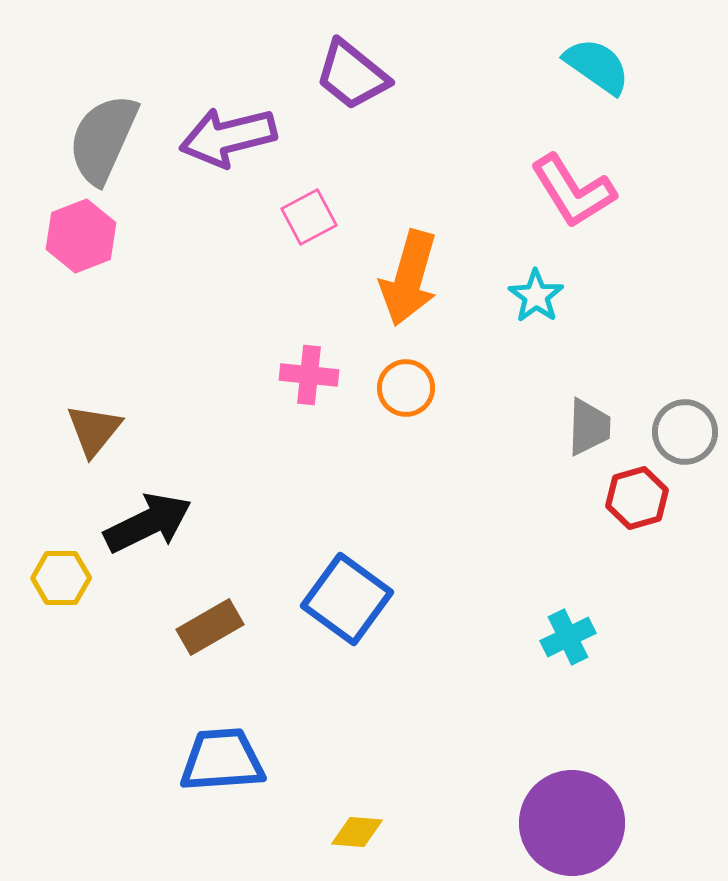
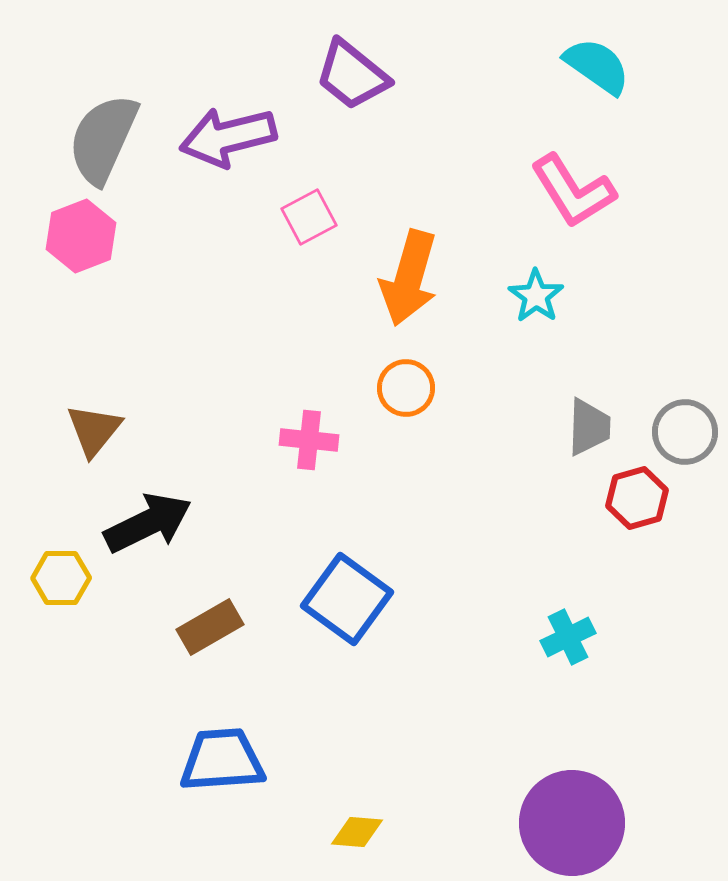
pink cross: moved 65 px down
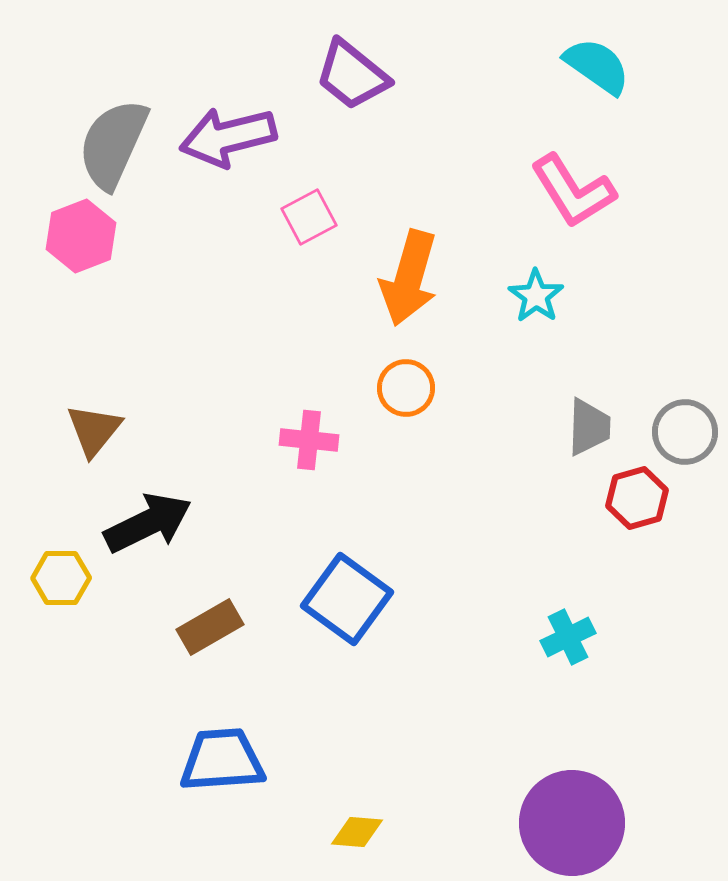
gray semicircle: moved 10 px right, 5 px down
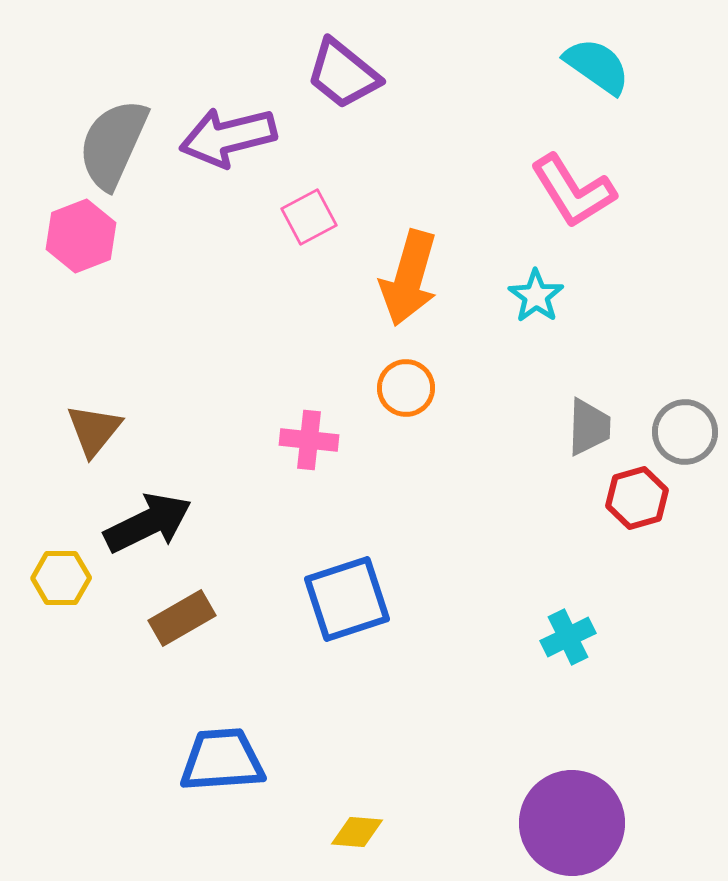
purple trapezoid: moved 9 px left, 1 px up
blue square: rotated 36 degrees clockwise
brown rectangle: moved 28 px left, 9 px up
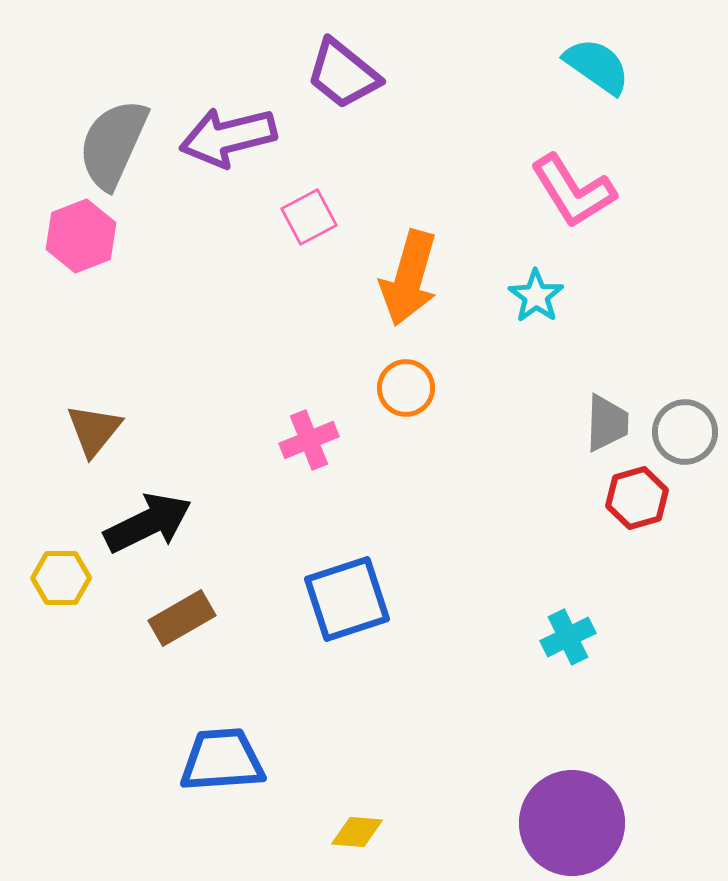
gray trapezoid: moved 18 px right, 4 px up
pink cross: rotated 28 degrees counterclockwise
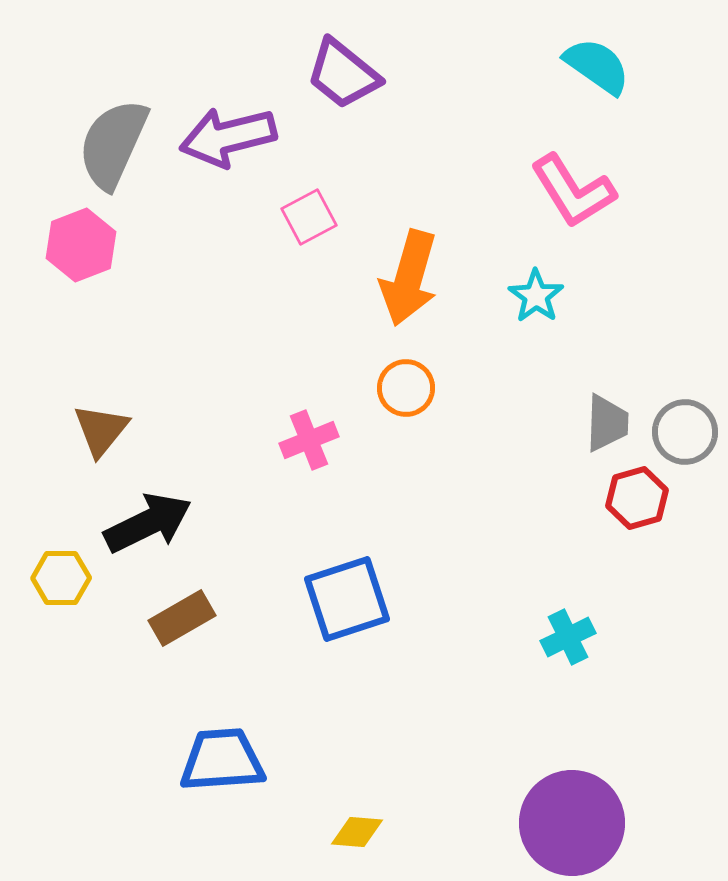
pink hexagon: moved 9 px down
brown triangle: moved 7 px right
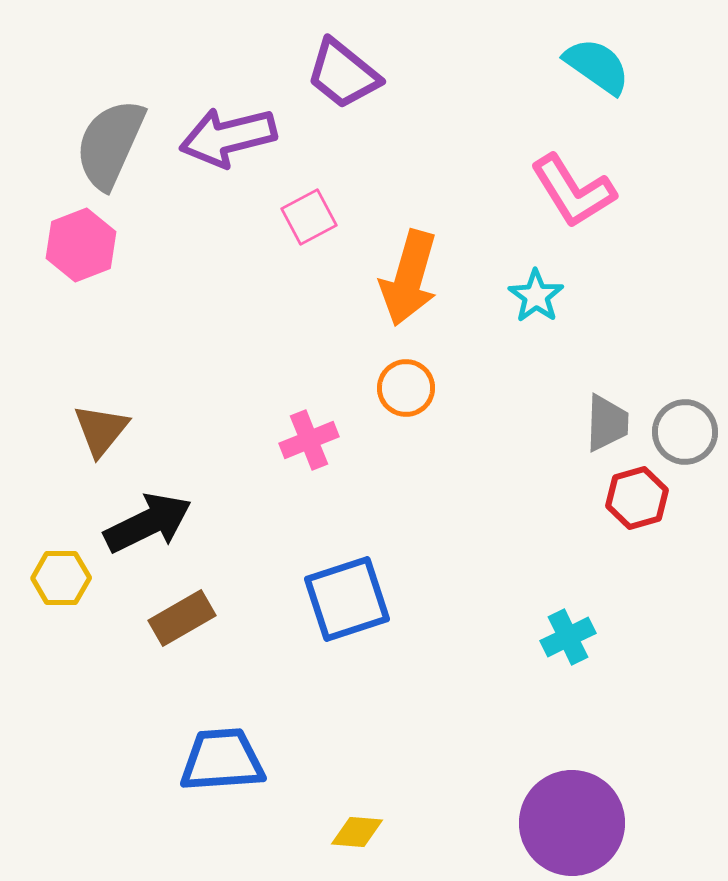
gray semicircle: moved 3 px left
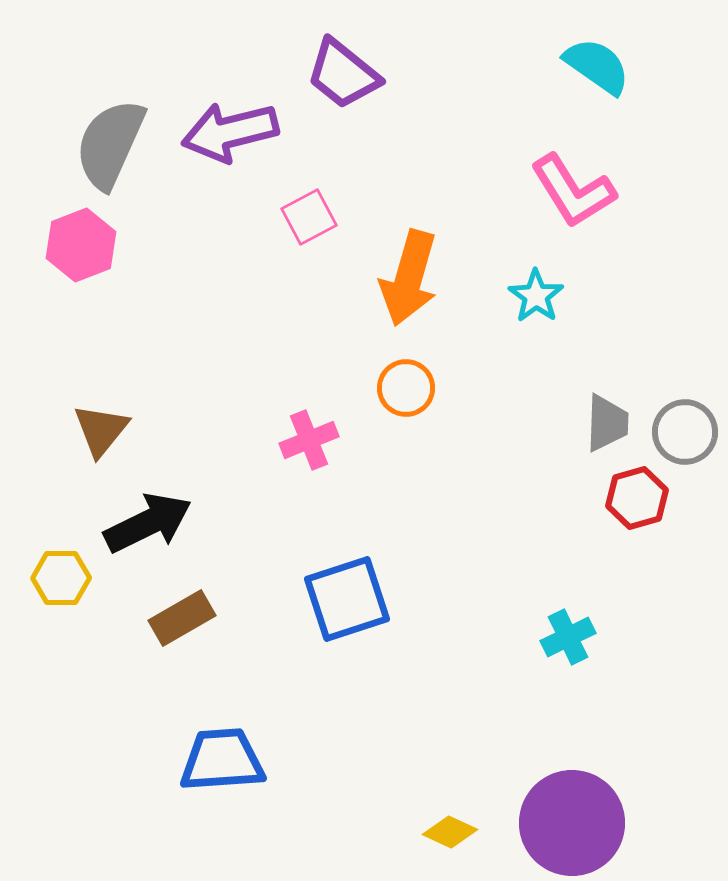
purple arrow: moved 2 px right, 5 px up
yellow diamond: moved 93 px right; rotated 20 degrees clockwise
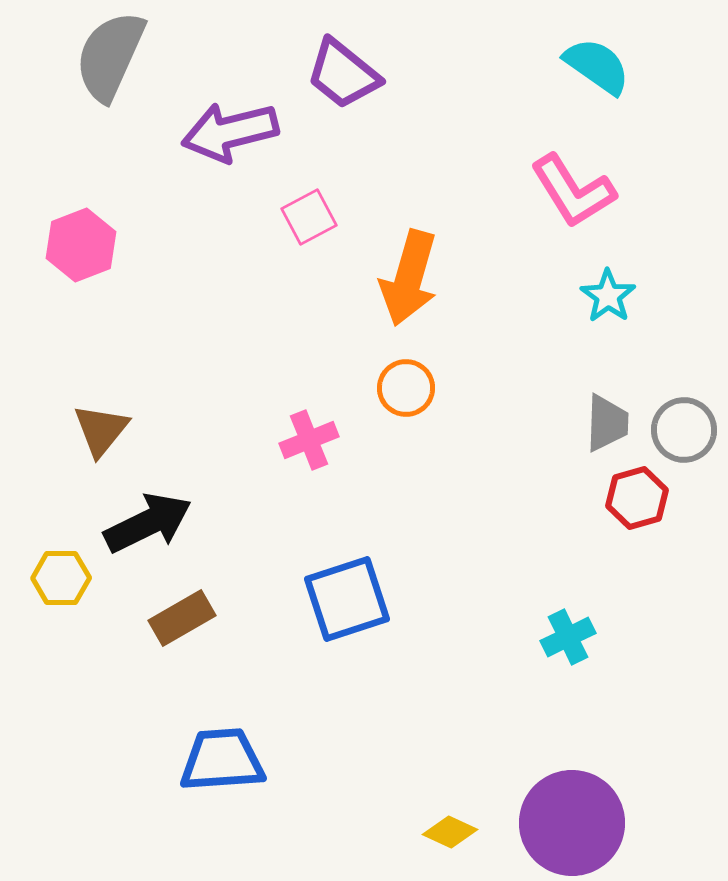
gray semicircle: moved 88 px up
cyan star: moved 72 px right
gray circle: moved 1 px left, 2 px up
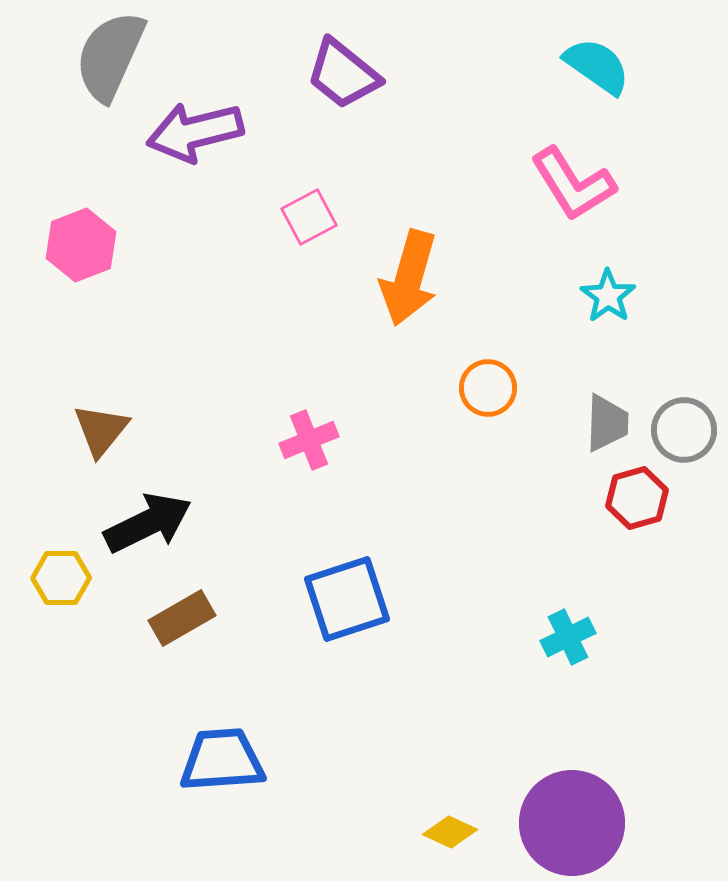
purple arrow: moved 35 px left
pink L-shape: moved 7 px up
orange circle: moved 82 px right
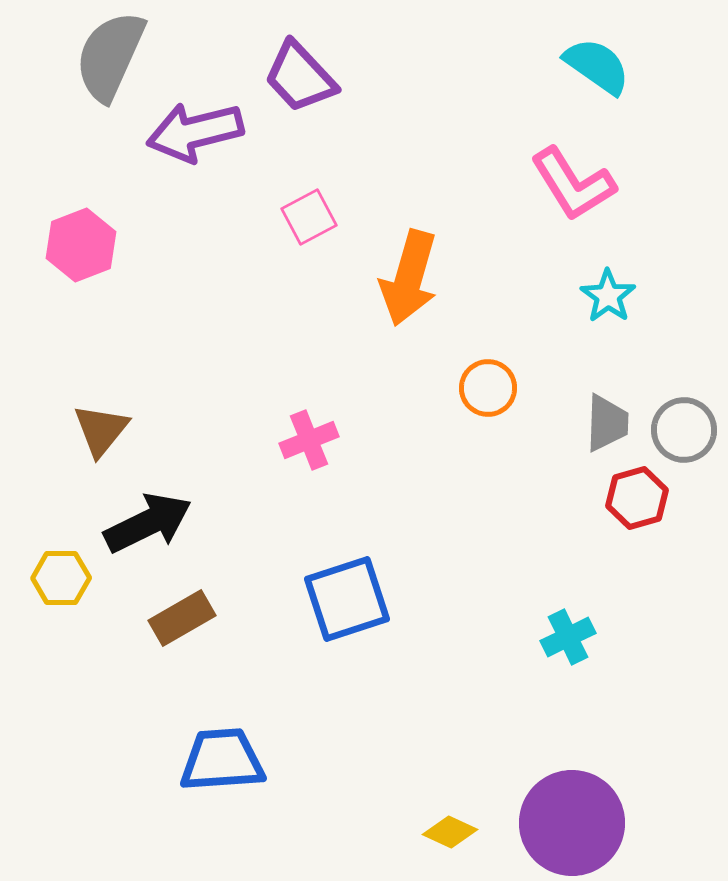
purple trapezoid: moved 43 px left, 3 px down; rotated 8 degrees clockwise
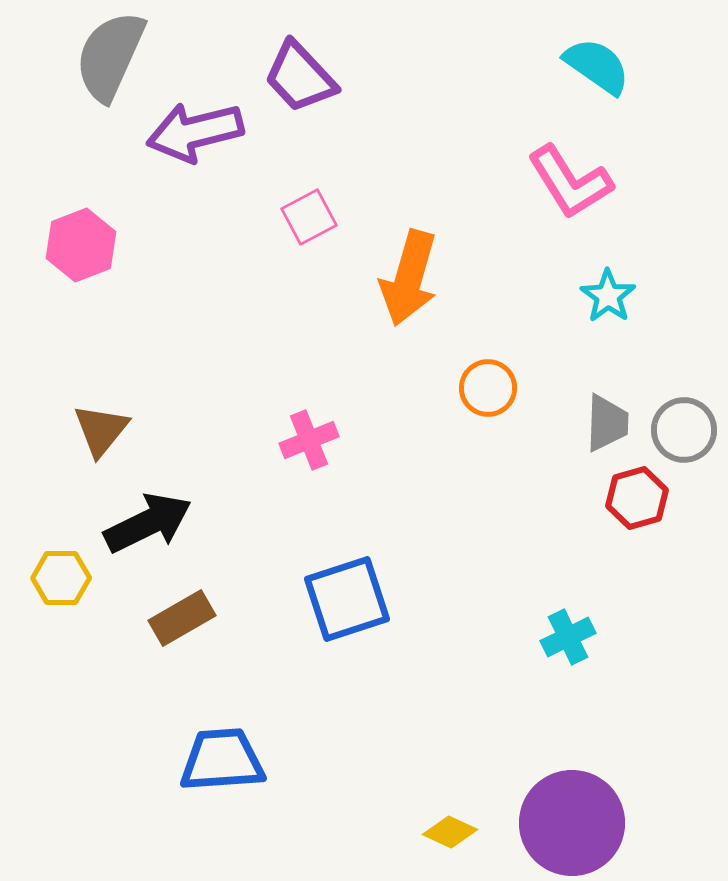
pink L-shape: moved 3 px left, 2 px up
